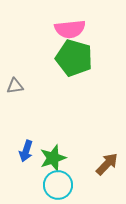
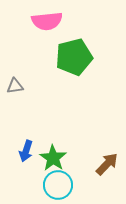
pink semicircle: moved 23 px left, 8 px up
green pentagon: moved 1 px up; rotated 30 degrees counterclockwise
green star: rotated 20 degrees counterclockwise
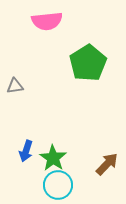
green pentagon: moved 14 px right, 6 px down; rotated 18 degrees counterclockwise
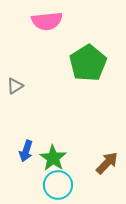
gray triangle: rotated 24 degrees counterclockwise
brown arrow: moved 1 px up
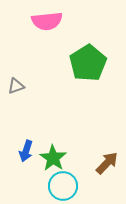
gray triangle: moved 1 px right; rotated 12 degrees clockwise
cyan circle: moved 5 px right, 1 px down
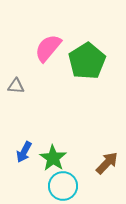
pink semicircle: moved 1 px right, 27 px down; rotated 136 degrees clockwise
green pentagon: moved 1 px left, 2 px up
gray triangle: rotated 24 degrees clockwise
blue arrow: moved 2 px left, 1 px down; rotated 10 degrees clockwise
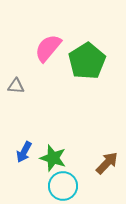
green star: rotated 16 degrees counterclockwise
